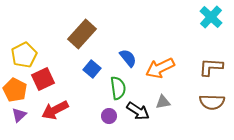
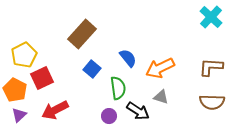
red square: moved 1 px left, 1 px up
gray triangle: moved 2 px left, 5 px up; rotated 28 degrees clockwise
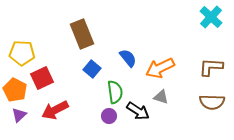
brown rectangle: rotated 64 degrees counterclockwise
yellow pentagon: moved 2 px left, 2 px up; rotated 30 degrees clockwise
green semicircle: moved 3 px left, 4 px down
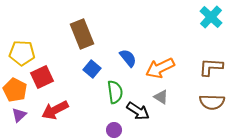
red square: moved 1 px up
gray triangle: rotated 14 degrees clockwise
purple circle: moved 5 px right, 14 px down
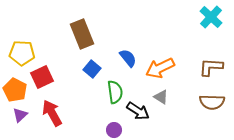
red arrow: moved 3 px left, 3 px down; rotated 88 degrees clockwise
purple triangle: moved 1 px right
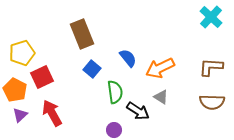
yellow pentagon: rotated 20 degrees counterclockwise
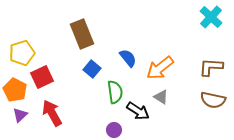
orange arrow: rotated 12 degrees counterclockwise
brown semicircle: moved 1 px right, 2 px up; rotated 10 degrees clockwise
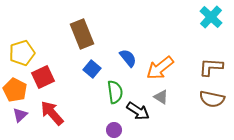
red square: moved 1 px right
brown semicircle: moved 1 px left, 1 px up
red arrow: rotated 12 degrees counterclockwise
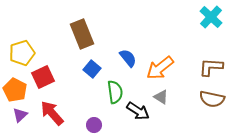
purple circle: moved 20 px left, 5 px up
